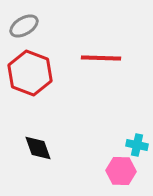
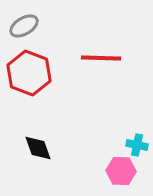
red hexagon: moved 1 px left
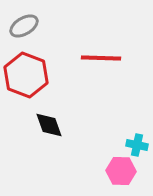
red hexagon: moved 3 px left, 2 px down
black diamond: moved 11 px right, 23 px up
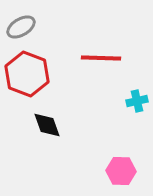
gray ellipse: moved 3 px left, 1 px down
red hexagon: moved 1 px right, 1 px up
black diamond: moved 2 px left
cyan cross: moved 44 px up; rotated 25 degrees counterclockwise
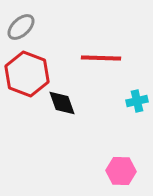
gray ellipse: rotated 12 degrees counterclockwise
black diamond: moved 15 px right, 22 px up
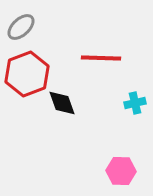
red hexagon: rotated 18 degrees clockwise
cyan cross: moved 2 px left, 2 px down
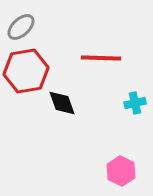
red hexagon: moved 1 px left, 3 px up; rotated 12 degrees clockwise
pink hexagon: rotated 24 degrees clockwise
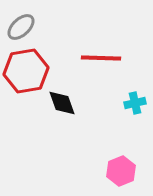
pink hexagon: rotated 12 degrees clockwise
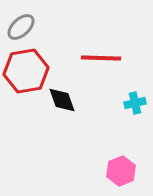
black diamond: moved 3 px up
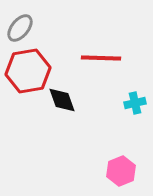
gray ellipse: moved 1 px left, 1 px down; rotated 8 degrees counterclockwise
red hexagon: moved 2 px right
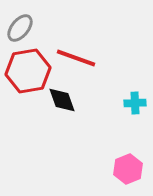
red line: moved 25 px left; rotated 18 degrees clockwise
cyan cross: rotated 10 degrees clockwise
pink hexagon: moved 7 px right, 2 px up
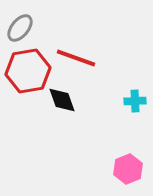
cyan cross: moved 2 px up
